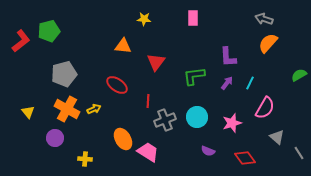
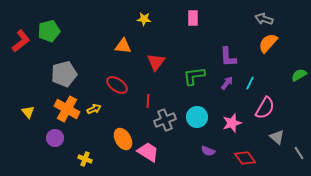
yellow cross: rotated 16 degrees clockwise
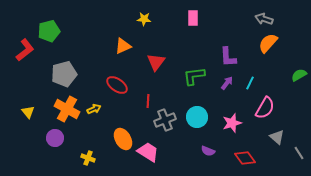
red L-shape: moved 4 px right, 9 px down
orange triangle: rotated 30 degrees counterclockwise
yellow cross: moved 3 px right, 1 px up
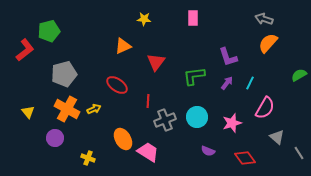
purple L-shape: rotated 15 degrees counterclockwise
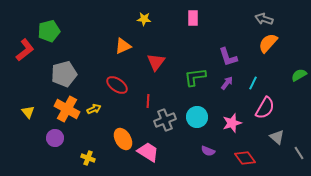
green L-shape: moved 1 px right, 1 px down
cyan line: moved 3 px right
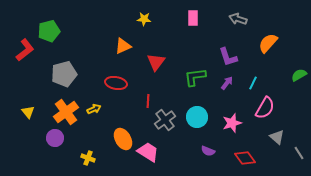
gray arrow: moved 26 px left
red ellipse: moved 1 px left, 2 px up; rotated 25 degrees counterclockwise
orange cross: moved 1 px left, 3 px down; rotated 25 degrees clockwise
gray cross: rotated 15 degrees counterclockwise
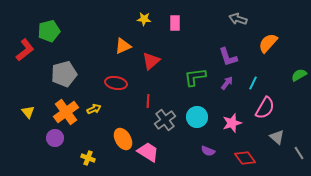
pink rectangle: moved 18 px left, 5 px down
red triangle: moved 5 px left, 1 px up; rotated 12 degrees clockwise
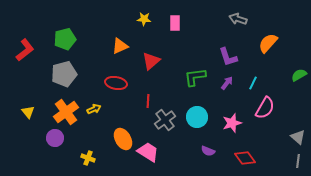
green pentagon: moved 16 px right, 8 px down
orange triangle: moved 3 px left
gray triangle: moved 21 px right
gray line: moved 1 px left, 8 px down; rotated 40 degrees clockwise
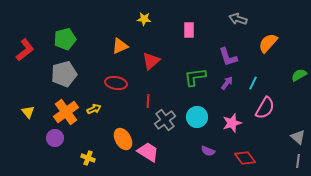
pink rectangle: moved 14 px right, 7 px down
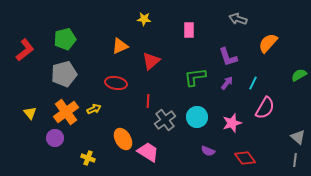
yellow triangle: moved 2 px right, 1 px down
gray line: moved 3 px left, 1 px up
